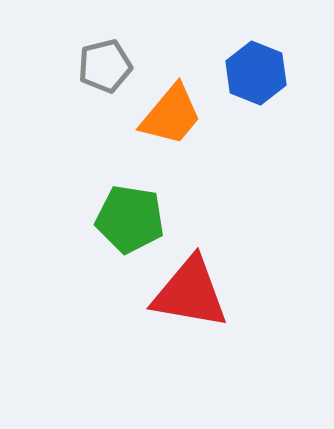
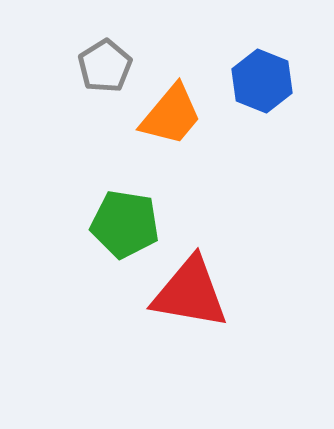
gray pentagon: rotated 18 degrees counterclockwise
blue hexagon: moved 6 px right, 8 px down
green pentagon: moved 5 px left, 5 px down
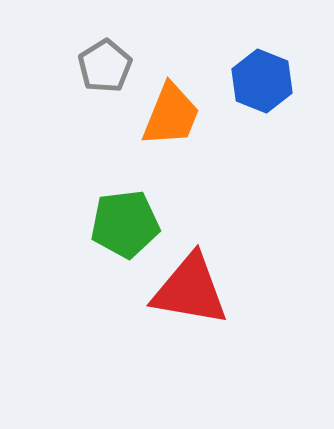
orange trapezoid: rotated 18 degrees counterclockwise
green pentagon: rotated 16 degrees counterclockwise
red triangle: moved 3 px up
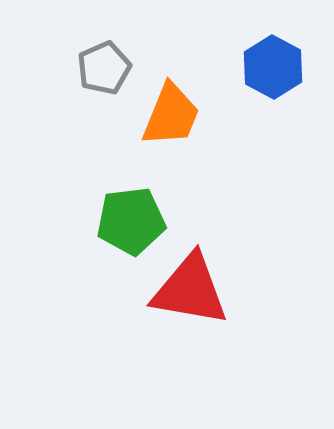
gray pentagon: moved 1 px left, 2 px down; rotated 8 degrees clockwise
blue hexagon: moved 11 px right, 14 px up; rotated 6 degrees clockwise
green pentagon: moved 6 px right, 3 px up
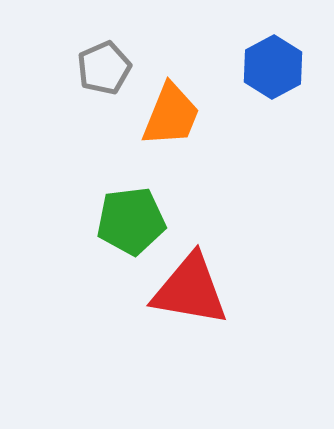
blue hexagon: rotated 4 degrees clockwise
